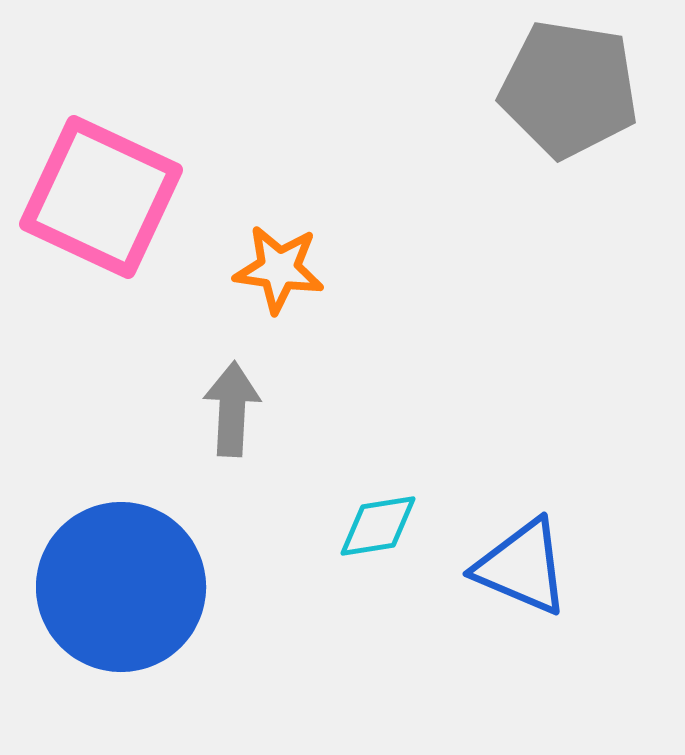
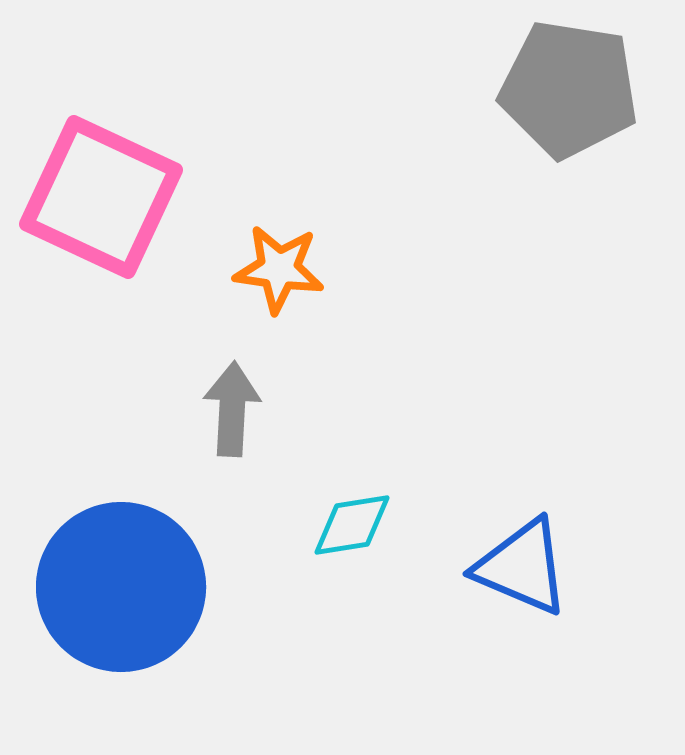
cyan diamond: moved 26 px left, 1 px up
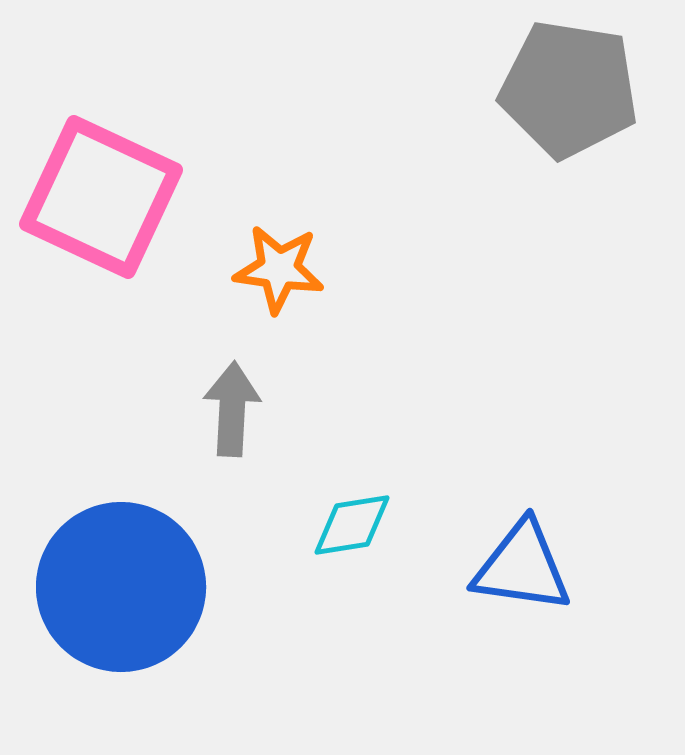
blue triangle: rotated 15 degrees counterclockwise
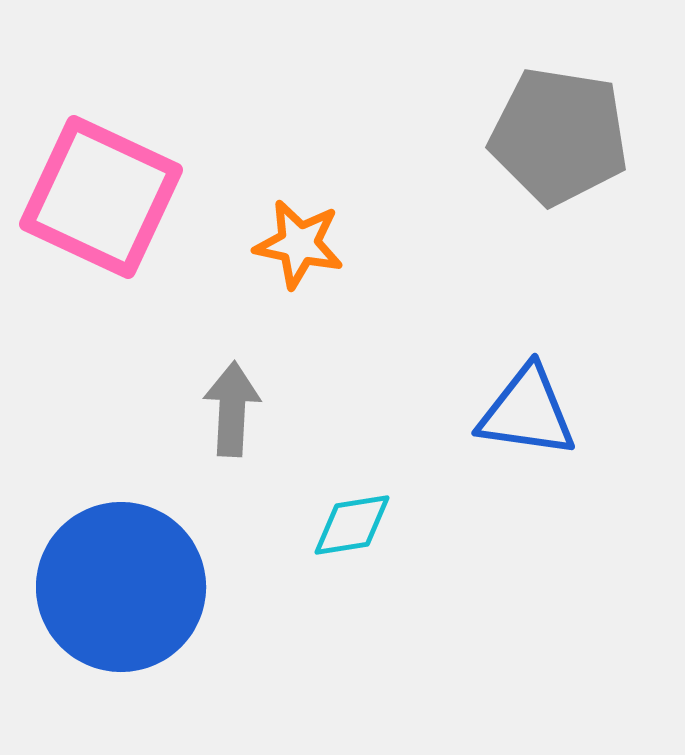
gray pentagon: moved 10 px left, 47 px down
orange star: moved 20 px right, 25 px up; rotated 4 degrees clockwise
blue triangle: moved 5 px right, 155 px up
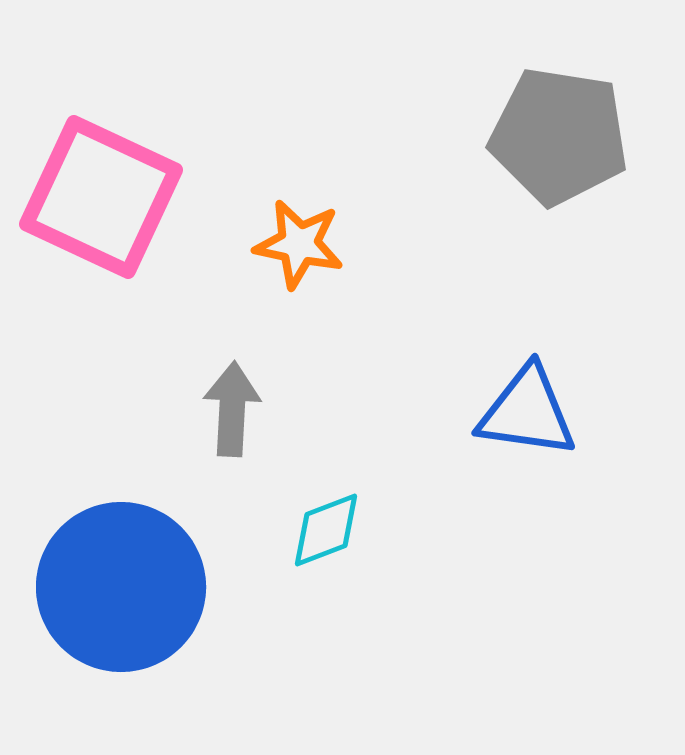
cyan diamond: moved 26 px left, 5 px down; rotated 12 degrees counterclockwise
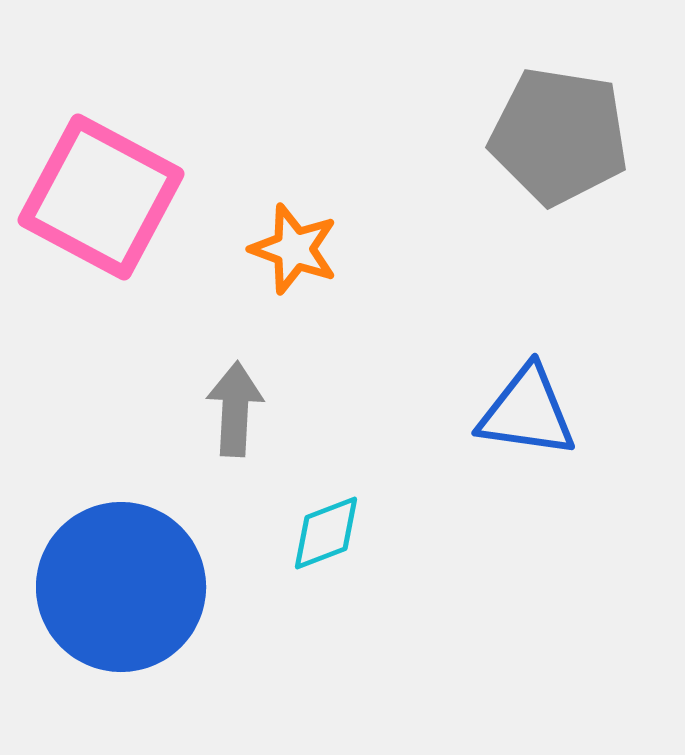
pink square: rotated 3 degrees clockwise
orange star: moved 5 px left, 5 px down; rotated 8 degrees clockwise
gray arrow: moved 3 px right
cyan diamond: moved 3 px down
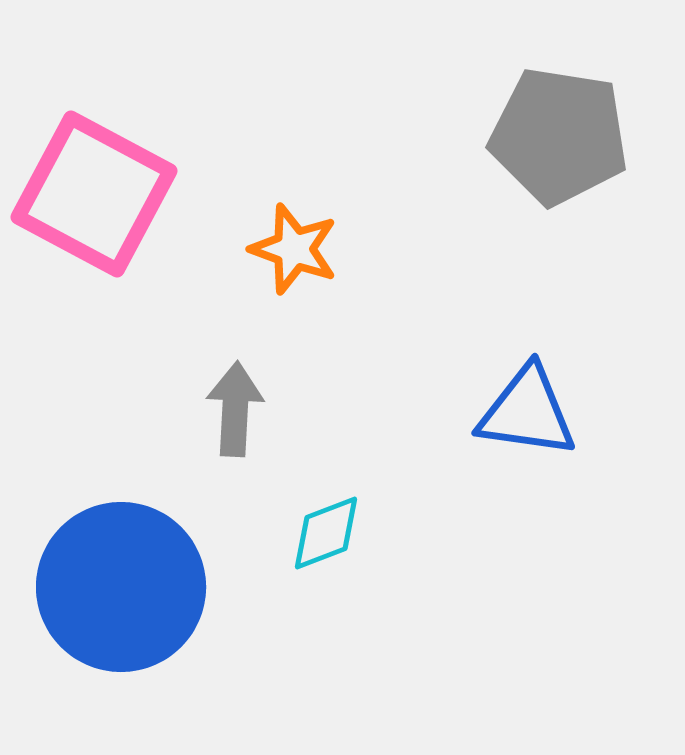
pink square: moved 7 px left, 3 px up
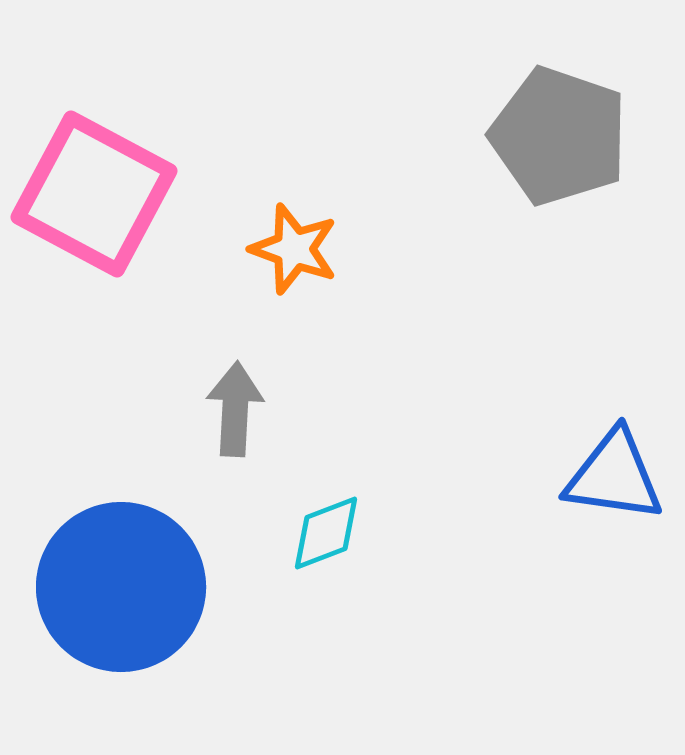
gray pentagon: rotated 10 degrees clockwise
blue triangle: moved 87 px right, 64 px down
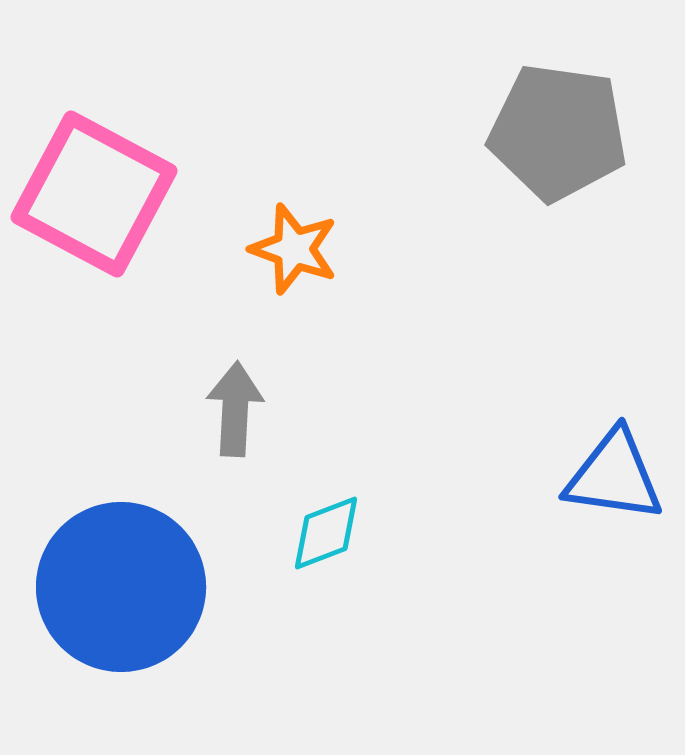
gray pentagon: moved 1 px left, 4 px up; rotated 11 degrees counterclockwise
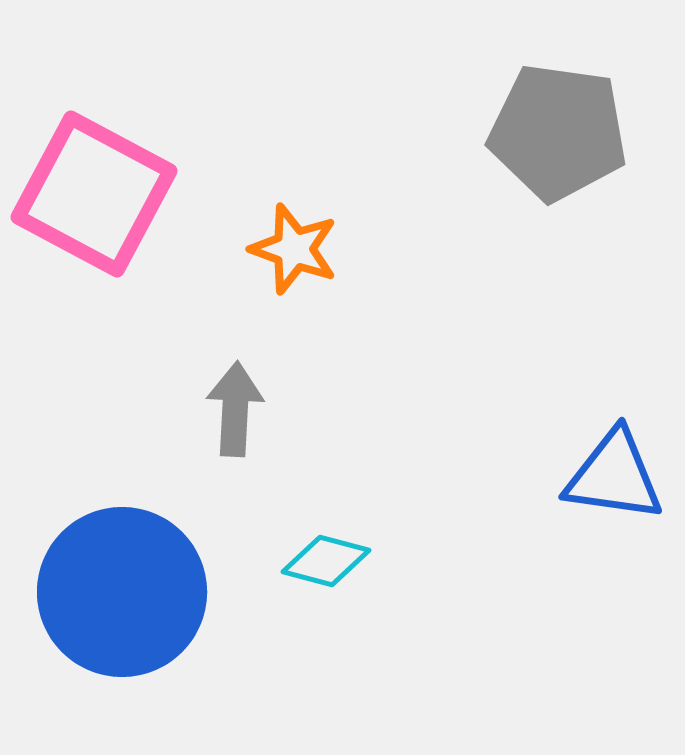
cyan diamond: moved 28 px down; rotated 36 degrees clockwise
blue circle: moved 1 px right, 5 px down
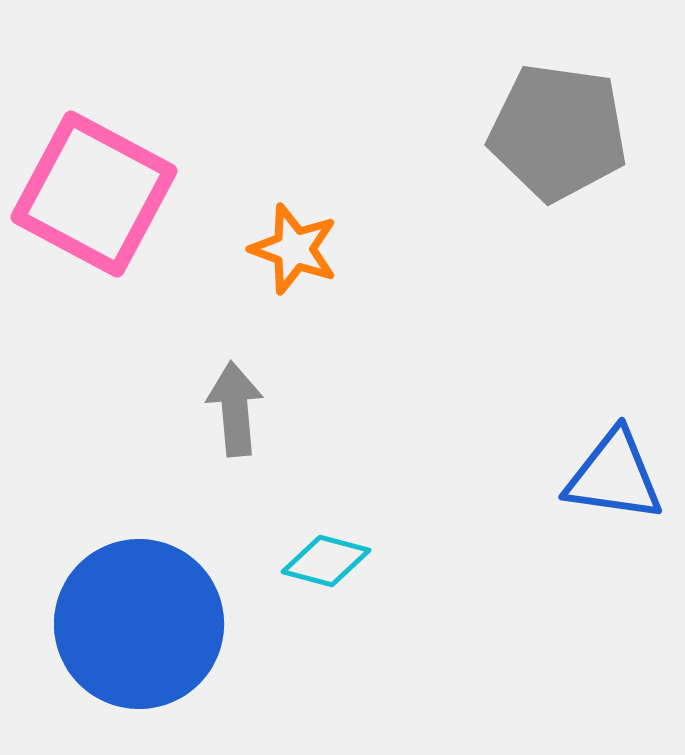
gray arrow: rotated 8 degrees counterclockwise
blue circle: moved 17 px right, 32 px down
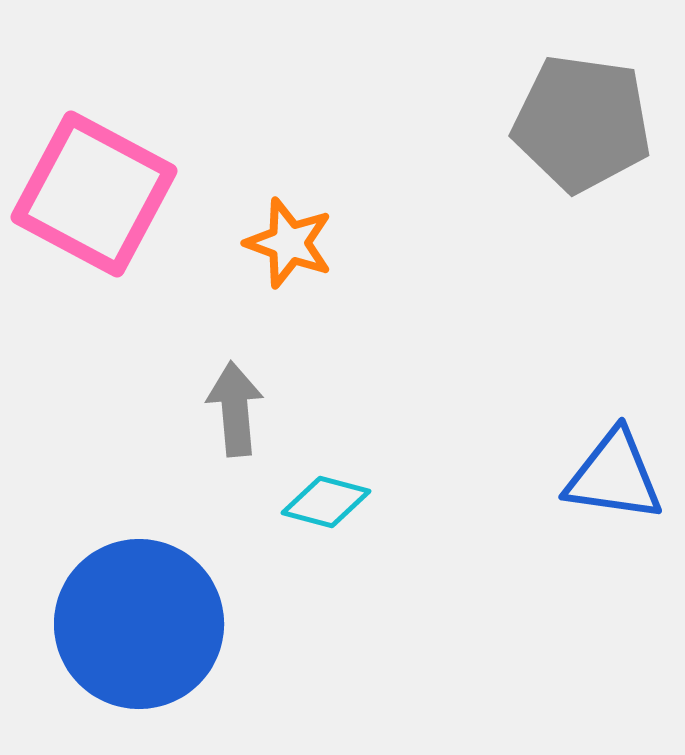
gray pentagon: moved 24 px right, 9 px up
orange star: moved 5 px left, 6 px up
cyan diamond: moved 59 px up
